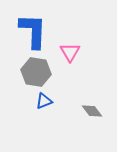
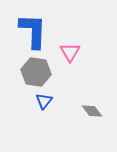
blue triangle: rotated 30 degrees counterclockwise
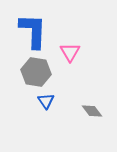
blue triangle: moved 2 px right; rotated 12 degrees counterclockwise
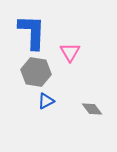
blue L-shape: moved 1 px left, 1 px down
blue triangle: rotated 36 degrees clockwise
gray diamond: moved 2 px up
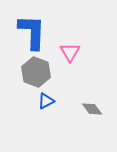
gray hexagon: rotated 12 degrees clockwise
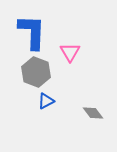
gray diamond: moved 1 px right, 4 px down
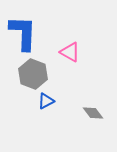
blue L-shape: moved 9 px left, 1 px down
pink triangle: rotated 30 degrees counterclockwise
gray hexagon: moved 3 px left, 2 px down
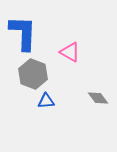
blue triangle: rotated 24 degrees clockwise
gray diamond: moved 5 px right, 15 px up
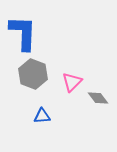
pink triangle: moved 2 px right, 30 px down; rotated 45 degrees clockwise
blue triangle: moved 4 px left, 15 px down
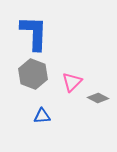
blue L-shape: moved 11 px right
gray diamond: rotated 25 degrees counterclockwise
